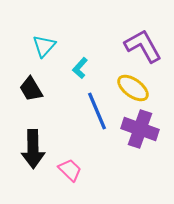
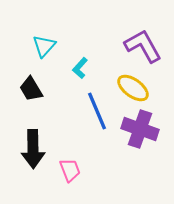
pink trapezoid: rotated 25 degrees clockwise
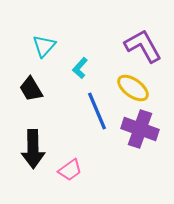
pink trapezoid: rotated 75 degrees clockwise
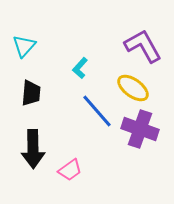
cyan triangle: moved 20 px left
black trapezoid: moved 4 px down; rotated 144 degrees counterclockwise
blue line: rotated 18 degrees counterclockwise
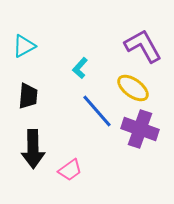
cyan triangle: rotated 20 degrees clockwise
black trapezoid: moved 3 px left, 3 px down
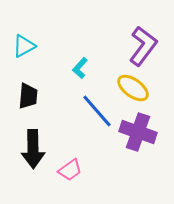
purple L-shape: rotated 66 degrees clockwise
purple cross: moved 2 px left, 3 px down
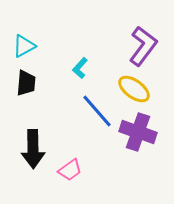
yellow ellipse: moved 1 px right, 1 px down
black trapezoid: moved 2 px left, 13 px up
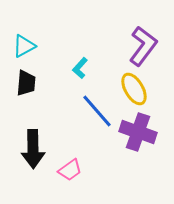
yellow ellipse: rotated 24 degrees clockwise
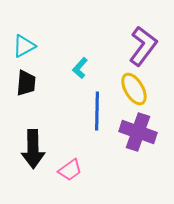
blue line: rotated 42 degrees clockwise
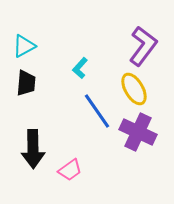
blue line: rotated 36 degrees counterclockwise
purple cross: rotated 6 degrees clockwise
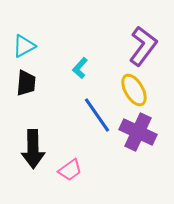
yellow ellipse: moved 1 px down
blue line: moved 4 px down
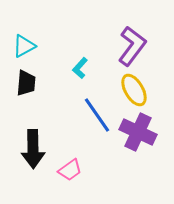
purple L-shape: moved 11 px left
